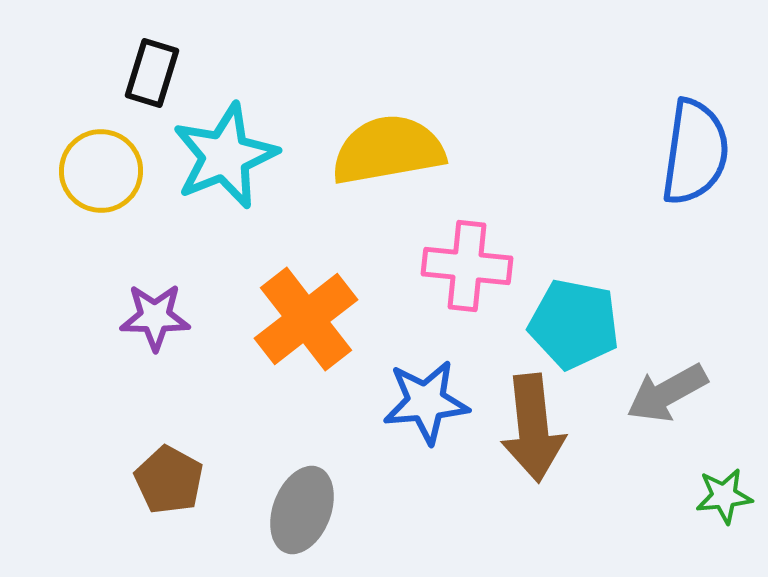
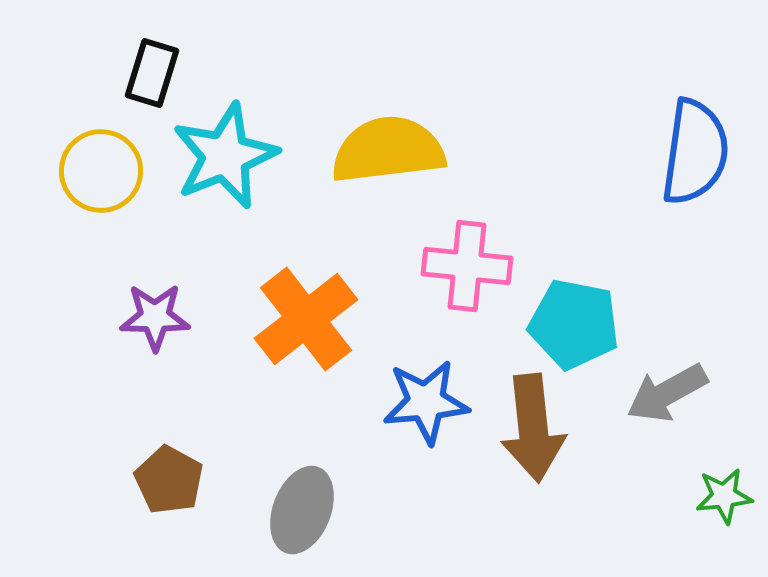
yellow semicircle: rotated 3 degrees clockwise
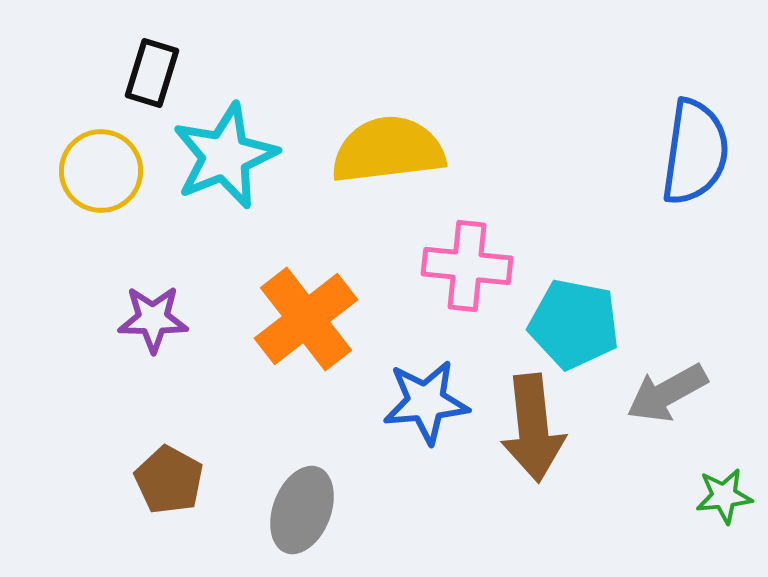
purple star: moved 2 px left, 2 px down
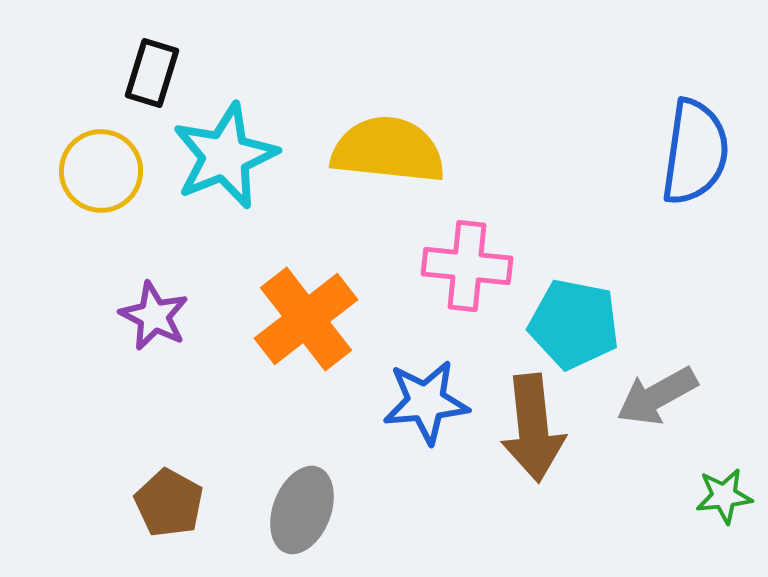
yellow semicircle: rotated 13 degrees clockwise
purple star: moved 1 px right, 3 px up; rotated 26 degrees clockwise
gray arrow: moved 10 px left, 3 px down
brown pentagon: moved 23 px down
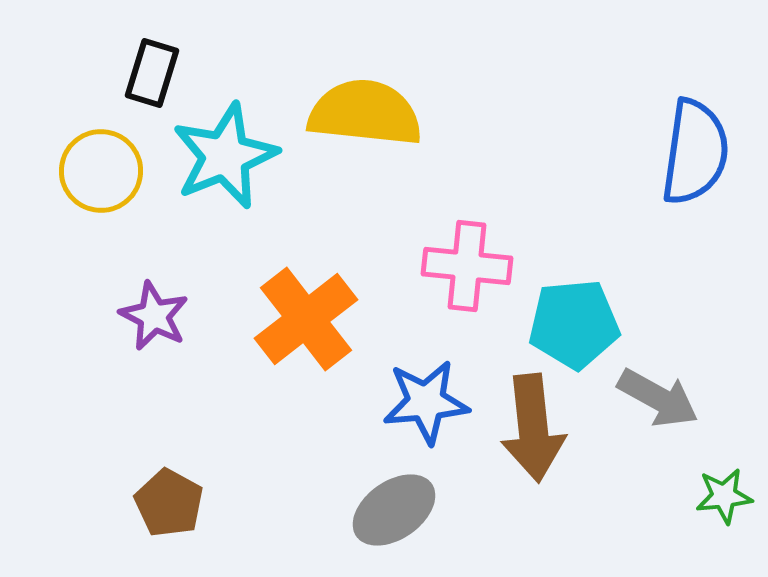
yellow semicircle: moved 23 px left, 37 px up
cyan pentagon: rotated 16 degrees counterclockwise
gray arrow: moved 1 px right, 2 px down; rotated 122 degrees counterclockwise
gray ellipse: moved 92 px right; rotated 34 degrees clockwise
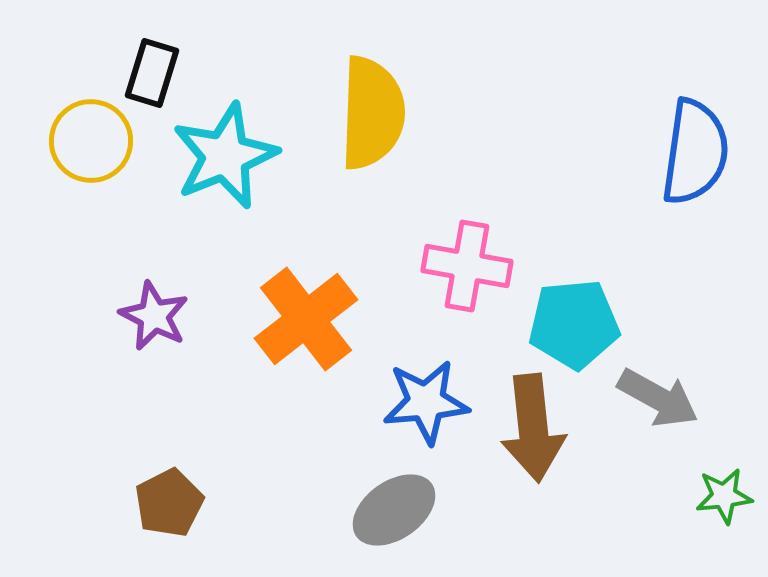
yellow semicircle: moved 7 px right; rotated 86 degrees clockwise
yellow circle: moved 10 px left, 30 px up
pink cross: rotated 4 degrees clockwise
brown pentagon: rotated 16 degrees clockwise
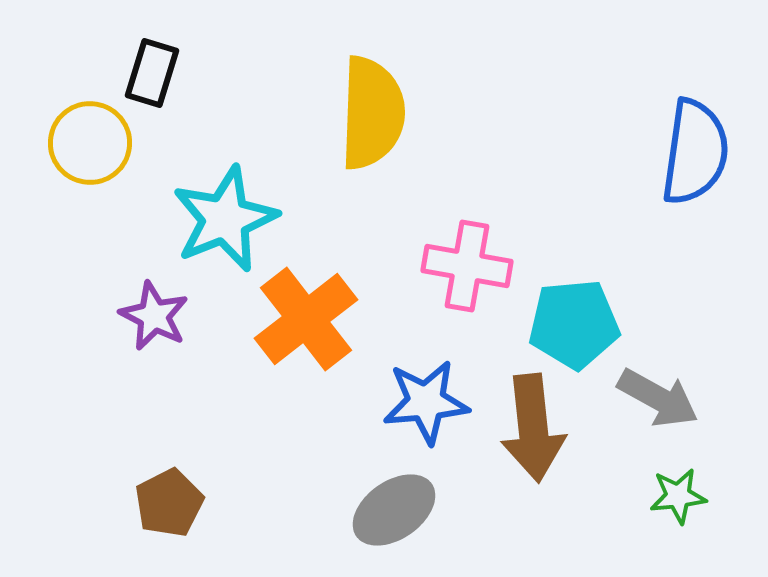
yellow circle: moved 1 px left, 2 px down
cyan star: moved 63 px down
green star: moved 46 px left
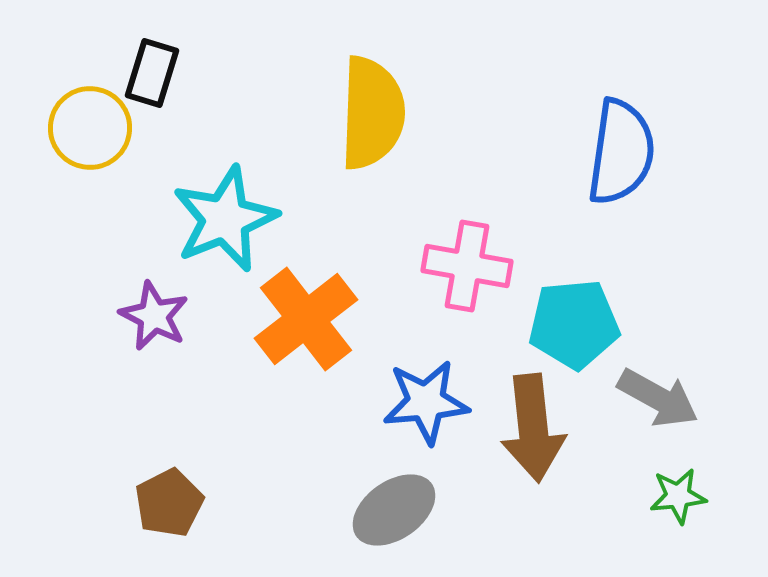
yellow circle: moved 15 px up
blue semicircle: moved 74 px left
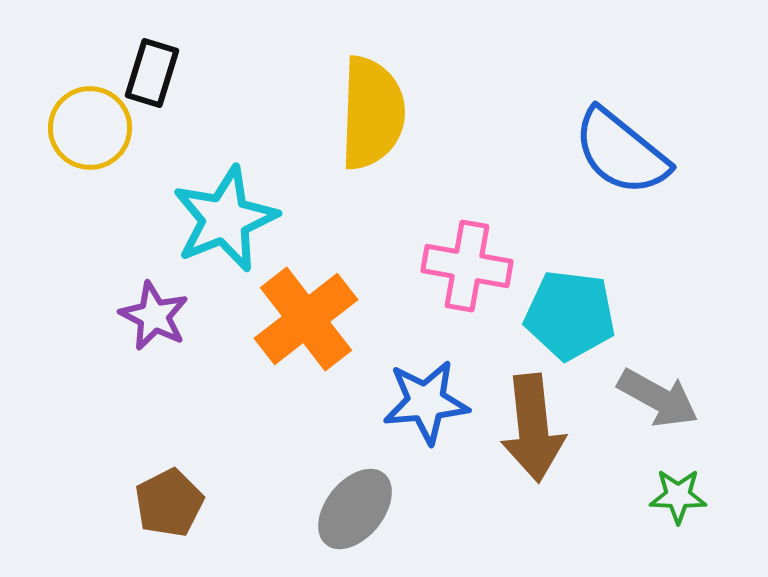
blue semicircle: rotated 121 degrees clockwise
cyan pentagon: moved 4 px left, 9 px up; rotated 12 degrees clockwise
green star: rotated 8 degrees clockwise
gray ellipse: moved 39 px left, 1 px up; rotated 16 degrees counterclockwise
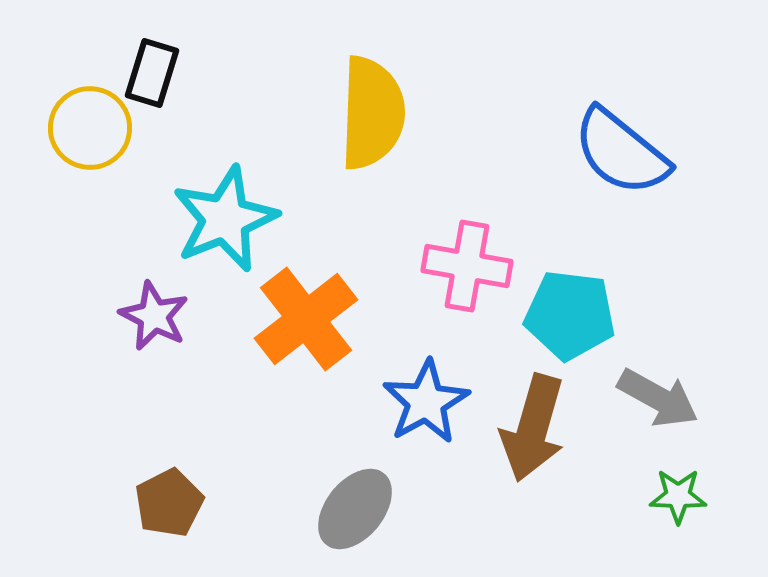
blue star: rotated 24 degrees counterclockwise
brown arrow: rotated 22 degrees clockwise
